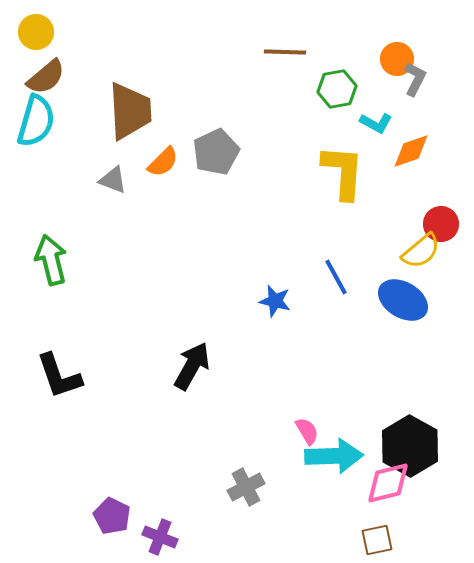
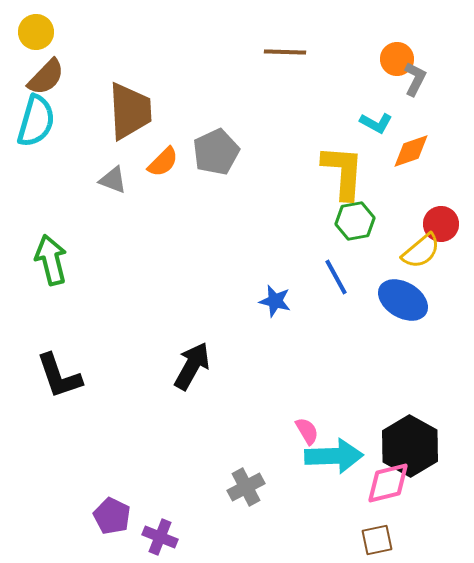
brown semicircle: rotated 6 degrees counterclockwise
green hexagon: moved 18 px right, 132 px down
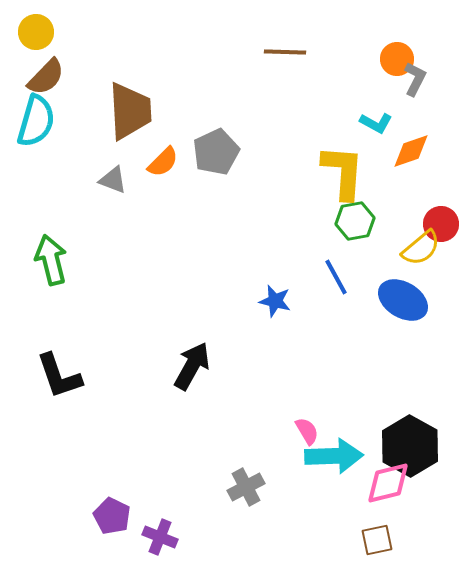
yellow semicircle: moved 3 px up
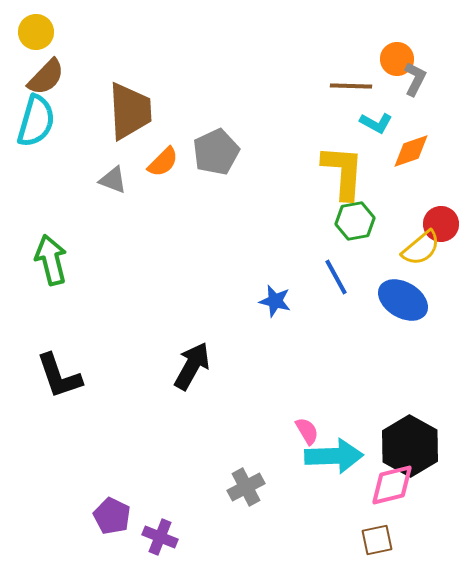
brown line: moved 66 px right, 34 px down
pink diamond: moved 4 px right, 2 px down
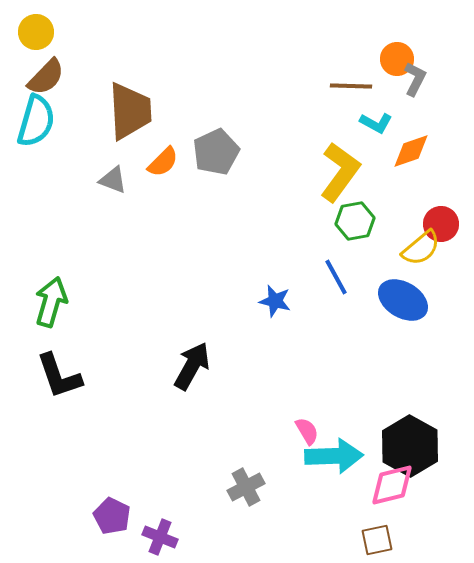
yellow L-shape: moved 3 px left; rotated 32 degrees clockwise
green arrow: moved 42 px down; rotated 30 degrees clockwise
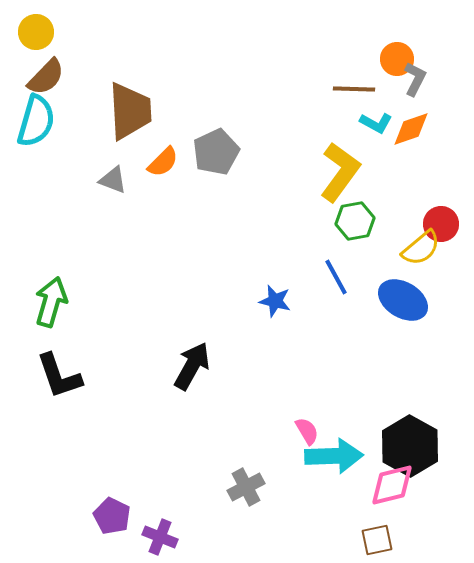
brown line: moved 3 px right, 3 px down
orange diamond: moved 22 px up
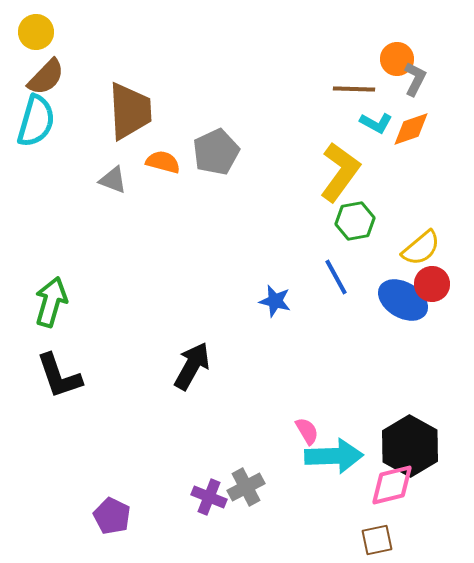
orange semicircle: rotated 120 degrees counterclockwise
red circle: moved 9 px left, 60 px down
purple cross: moved 49 px right, 40 px up
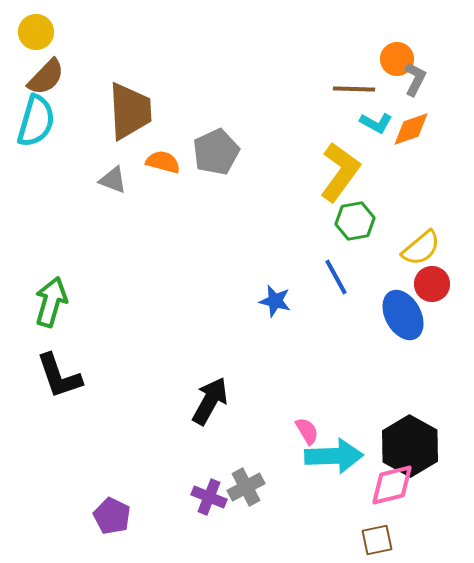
blue ellipse: moved 15 px down; rotated 30 degrees clockwise
black arrow: moved 18 px right, 35 px down
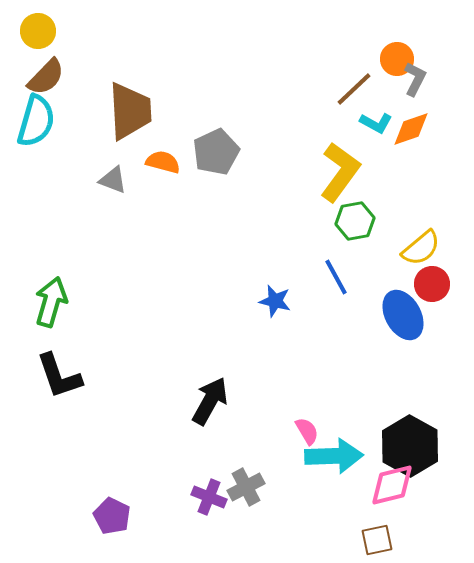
yellow circle: moved 2 px right, 1 px up
brown line: rotated 45 degrees counterclockwise
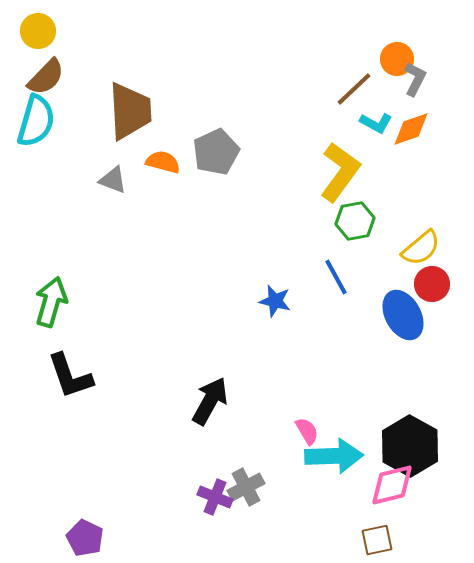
black L-shape: moved 11 px right
purple cross: moved 6 px right
purple pentagon: moved 27 px left, 22 px down
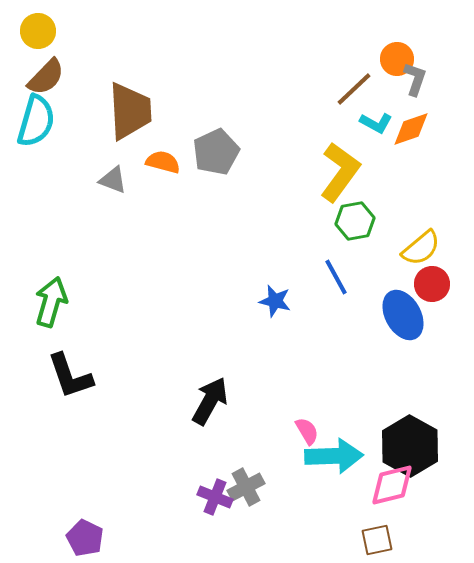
gray L-shape: rotated 8 degrees counterclockwise
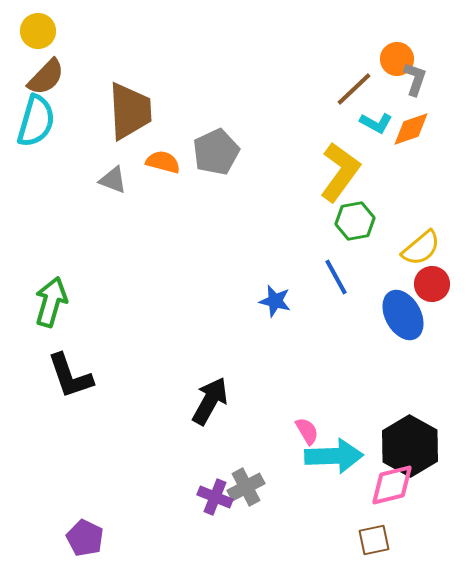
brown square: moved 3 px left
